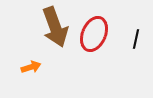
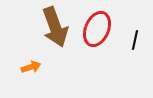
red ellipse: moved 3 px right, 5 px up
black line: moved 1 px left, 1 px down
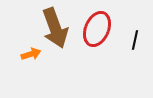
brown arrow: moved 1 px down
orange arrow: moved 13 px up
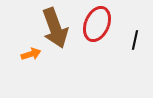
red ellipse: moved 5 px up
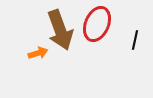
brown arrow: moved 5 px right, 2 px down
orange arrow: moved 7 px right, 1 px up
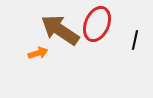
brown arrow: rotated 144 degrees clockwise
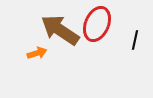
orange arrow: moved 1 px left
